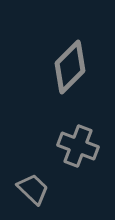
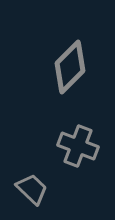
gray trapezoid: moved 1 px left
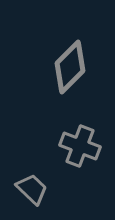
gray cross: moved 2 px right
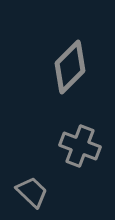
gray trapezoid: moved 3 px down
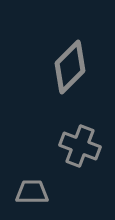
gray trapezoid: rotated 44 degrees counterclockwise
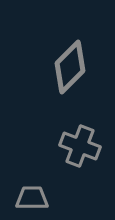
gray trapezoid: moved 6 px down
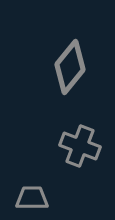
gray diamond: rotated 6 degrees counterclockwise
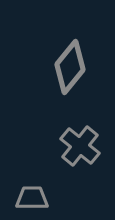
gray cross: rotated 18 degrees clockwise
